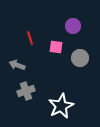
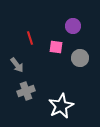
gray arrow: rotated 147 degrees counterclockwise
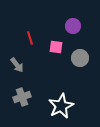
gray cross: moved 4 px left, 6 px down
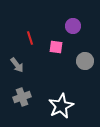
gray circle: moved 5 px right, 3 px down
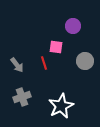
red line: moved 14 px right, 25 px down
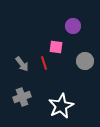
gray arrow: moved 5 px right, 1 px up
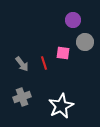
purple circle: moved 6 px up
pink square: moved 7 px right, 6 px down
gray circle: moved 19 px up
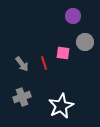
purple circle: moved 4 px up
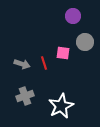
gray arrow: rotated 35 degrees counterclockwise
gray cross: moved 3 px right, 1 px up
